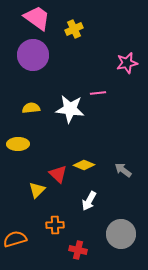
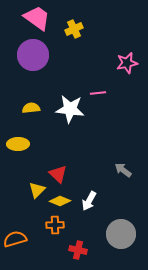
yellow diamond: moved 24 px left, 36 px down
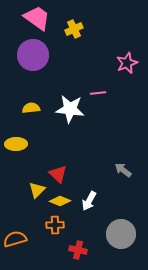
pink star: rotated 10 degrees counterclockwise
yellow ellipse: moved 2 px left
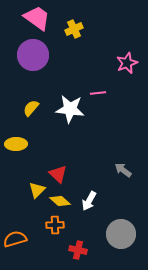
yellow semicircle: rotated 42 degrees counterclockwise
yellow diamond: rotated 20 degrees clockwise
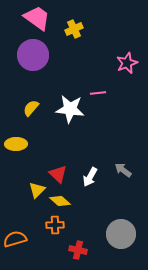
white arrow: moved 1 px right, 24 px up
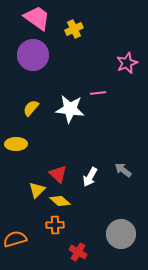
red cross: moved 2 px down; rotated 18 degrees clockwise
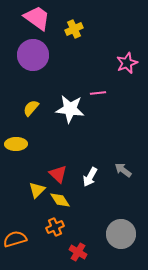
yellow diamond: moved 1 px up; rotated 15 degrees clockwise
orange cross: moved 2 px down; rotated 24 degrees counterclockwise
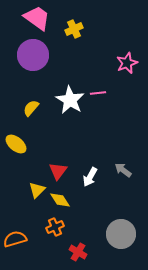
white star: moved 9 px up; rotated 24 degrees clockwise
yellow ellipse: rotated 40 degrees clockwise
red triangle: moved 3 px up; rotated 24 degrees clockwise
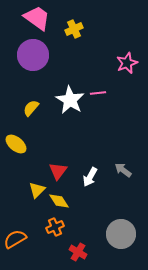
yellow diamond: moved 1 px left, 1 px down
orange semicircle: rotated 15 degrees counterclockwise
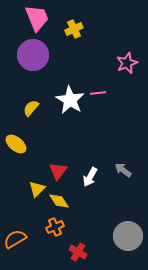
pink trapezoid: rotated 32 degrees clockwise
yellow triangle: moved 1 px up
gray circle: moved 7 px right, 2 px down
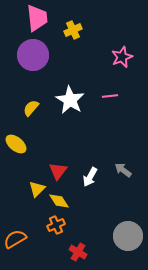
pink trapezoid: rotated 16 degrees clockwise
yellow cross: moved 1 px left, 1 px down
pink star: moved 5 px left, 6 px up
pink line: moved 12 px right, 3 px down
orange cross: moved 1 px right, 2 px up
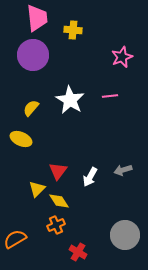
yellow cross: rotated 30 degrees clockwise
yellow ellipse: moved 5 px right, 5 px up; rotated 15 degrees counterclockwise
gray arrow: rotated 54 degrees counterclockwise
gray circle: moved 3 px left, 1 px up
